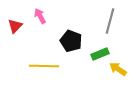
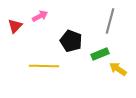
pink arrow: rotated 91 degrees clockwise
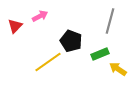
yellow line: moved 4 px right, 4 px up; rotated 36 degrees counterclockwise
